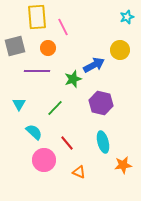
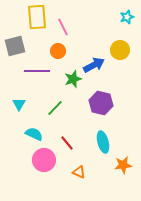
orange circle: moved 10 px right, 3 px down
cyan semicircle: moved 2 px down; rotated 18 degrees counterclockwise
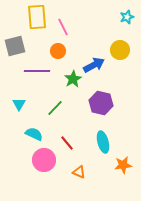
green star: rotated 12 degrees counterclockwise
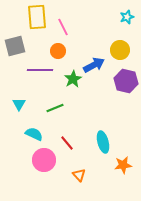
purple line: moved 3 px right, 1 px up
purple hexagon: moved 25 px right, 22 px up
green line: rotated 24 degrees clockwise
orange triangle: moved 3 px down; rotated 24 degrees clockwise
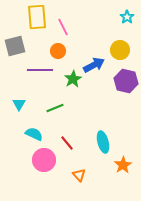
cyan star: rotated 16 degrees counterclockwise
orange star: rotated 24 degrees counterclockwise
